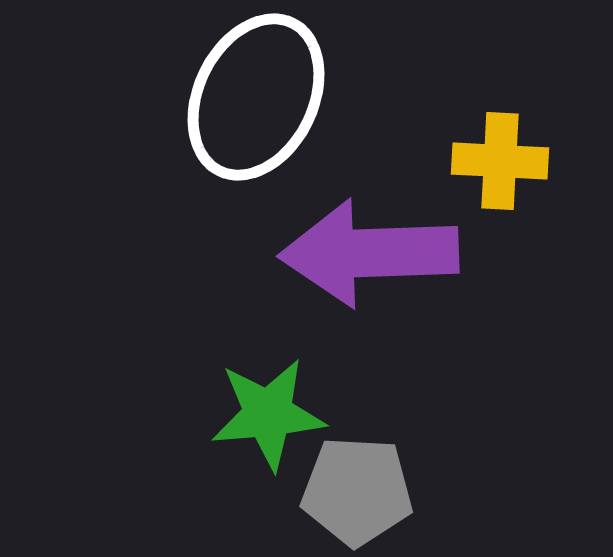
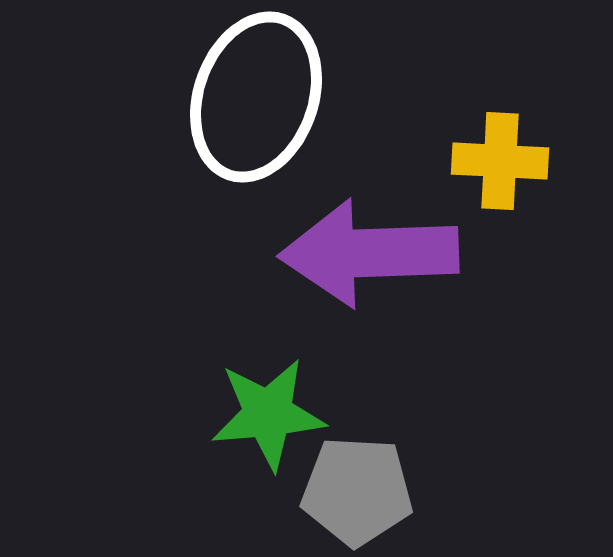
white ellipse: rotated 7 degrees counterclockwise
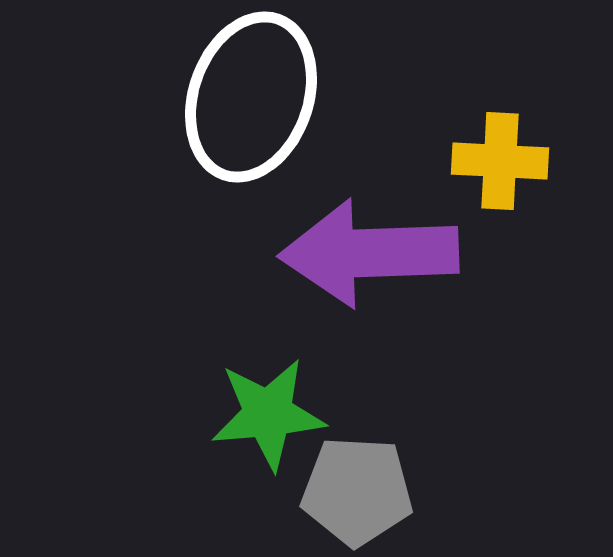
white ellipse: moved 5 px left
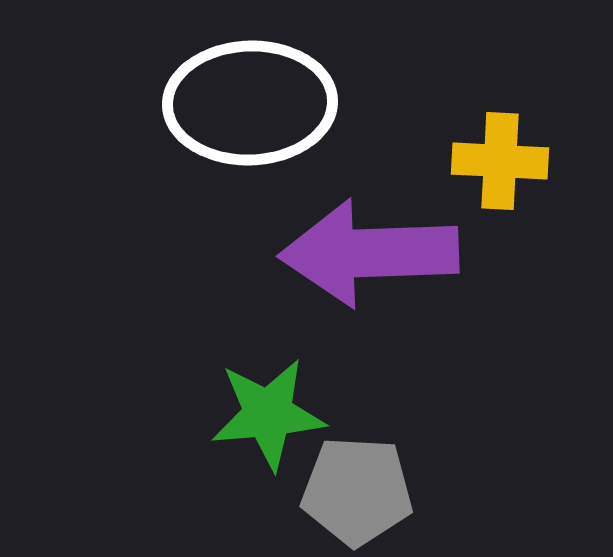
white ellipse: moved 1 px left, 6 px down; rotated 69 degrees clockwise
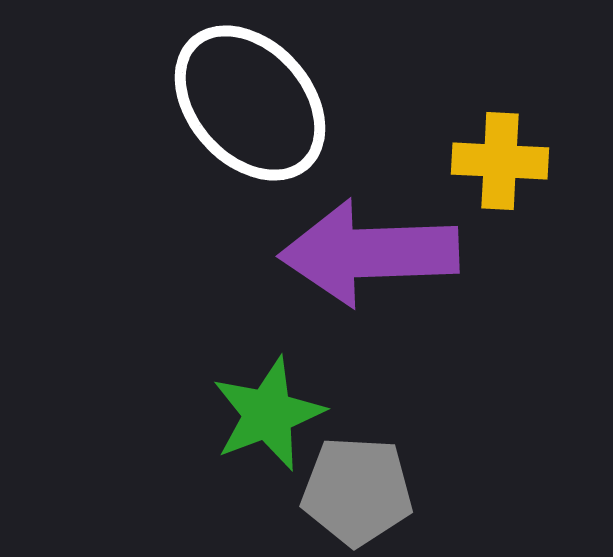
white ellipse: rotated 50 degrees clockwise
green star: rotated 16 degrees counterclockwise
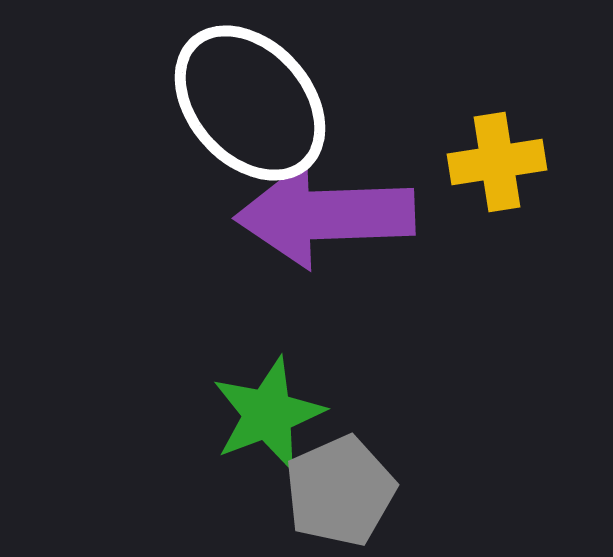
yellow cross: moved 3 px left, 1 px down; rotated 12 degrees counterclockwise
purple arrow: moved 44 px left, 38 px up
gray pentagon: moved 17 px left; rotated 27 degrees counterclockwise
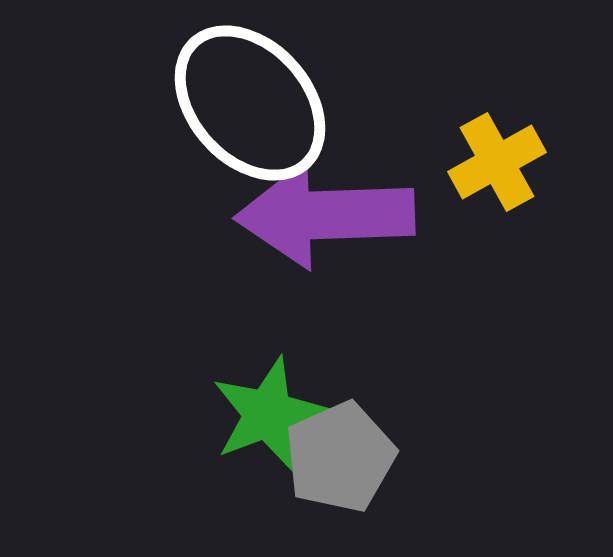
yellow cross: rotated 20 degrees counterclockwise
gray pentagon: moved 34 px up
